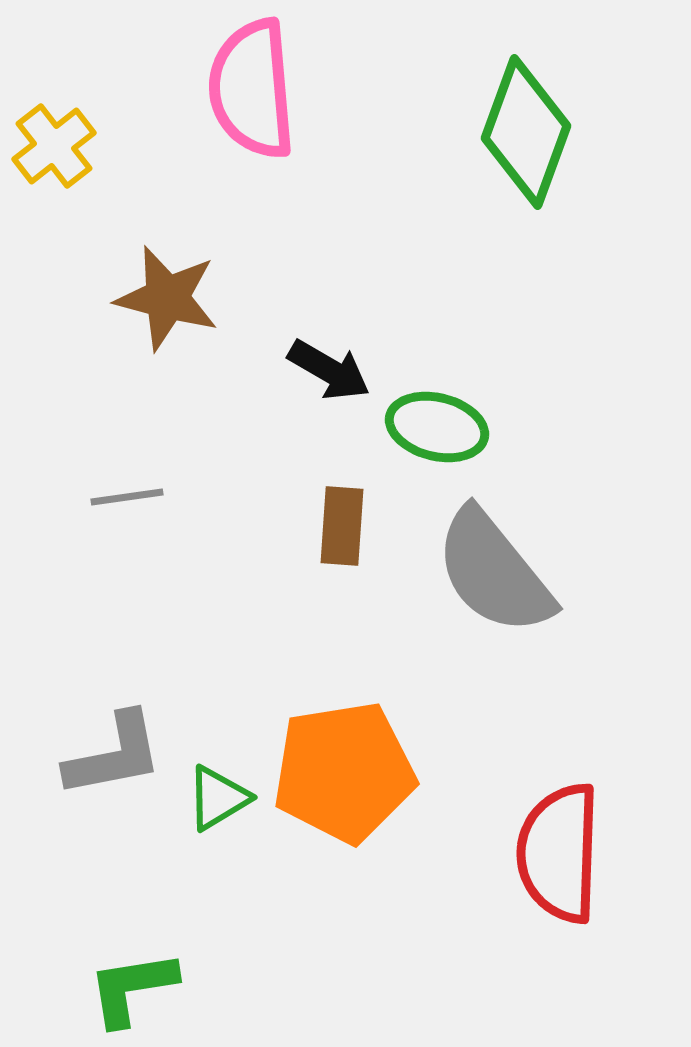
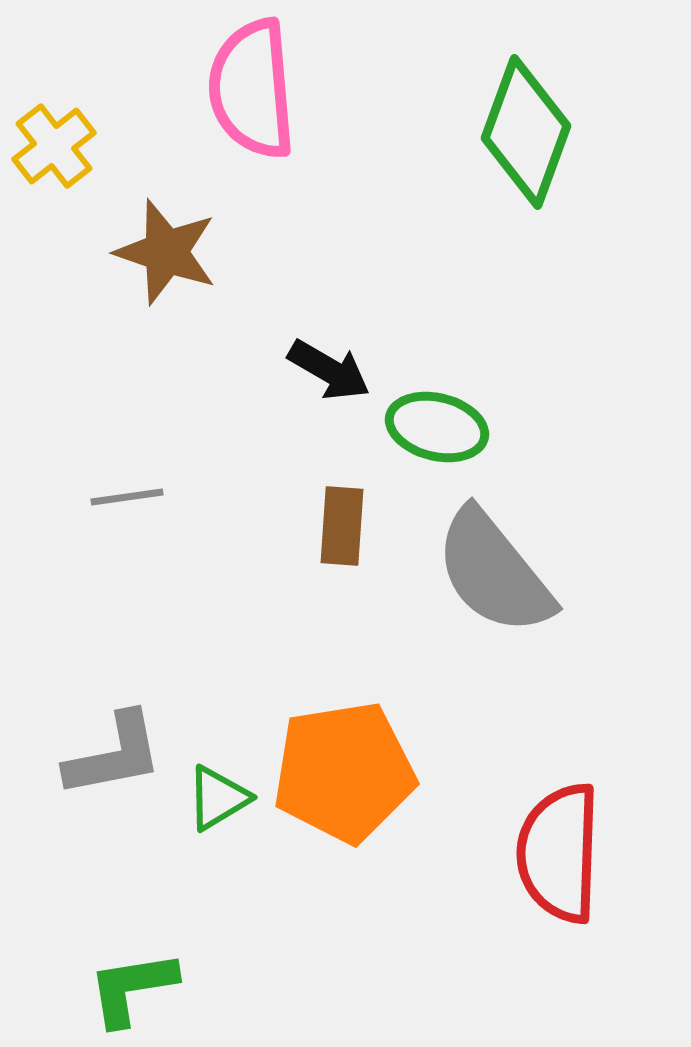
brown star: moved 1 px left, 46 px up; rotated 4 degrees clockwise
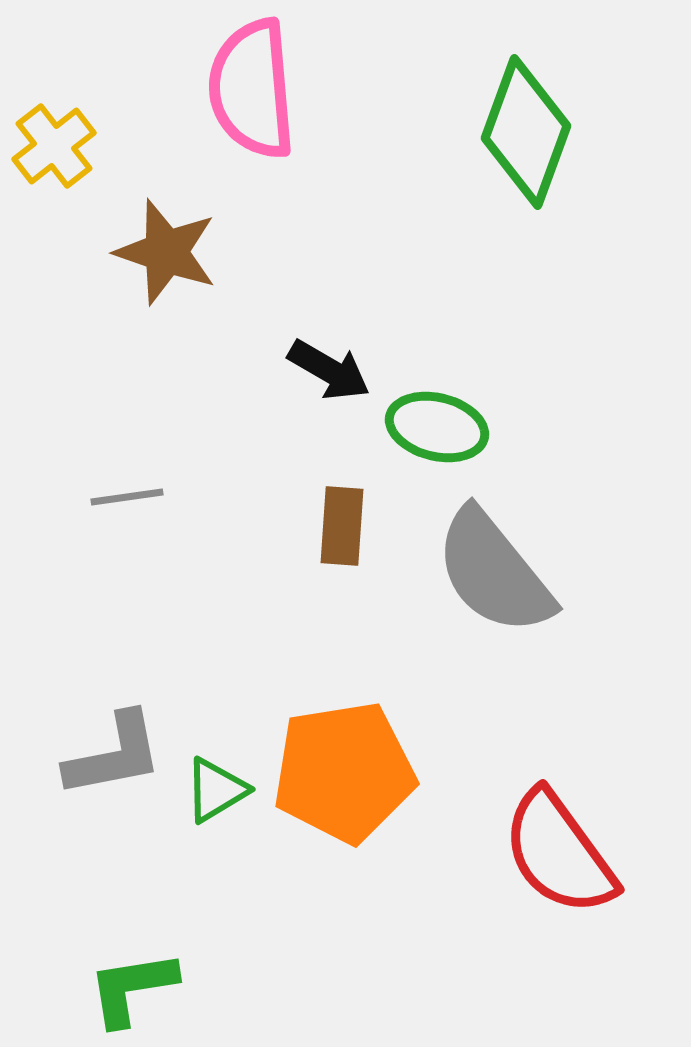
green triangle: moved 2 px left, 8 px up
red semicircle: rotated 38 degrees counterclockwise
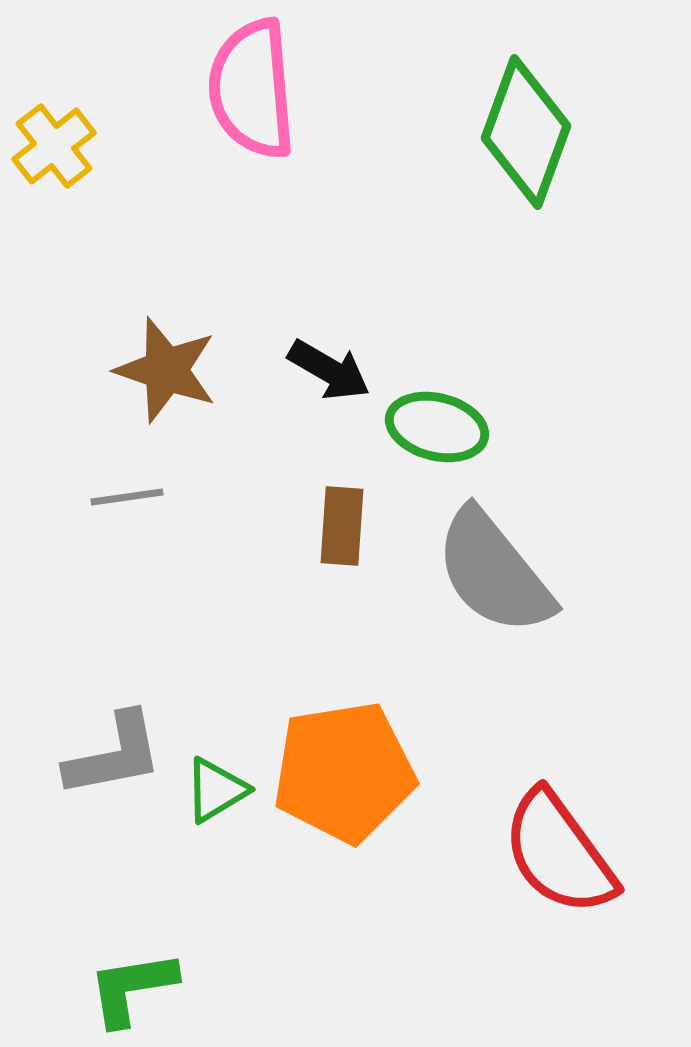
brown star: moved 118 px down
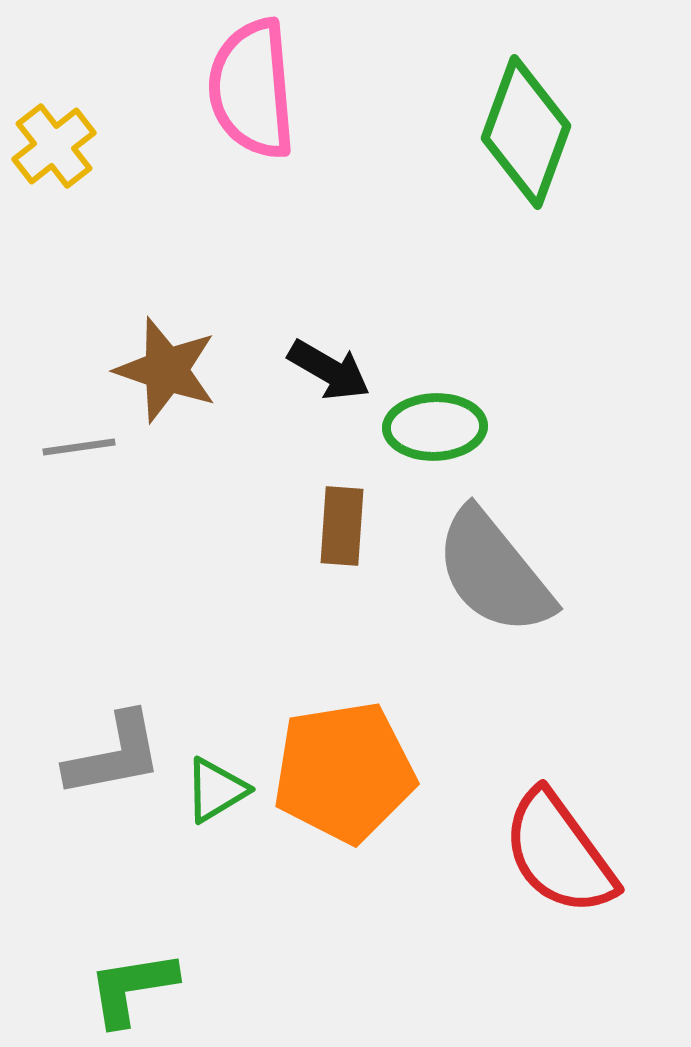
green ellipse: moved 2 px left; rotated 16 degrees counterclockwise
gray line: moved 48 px left, 50 px up
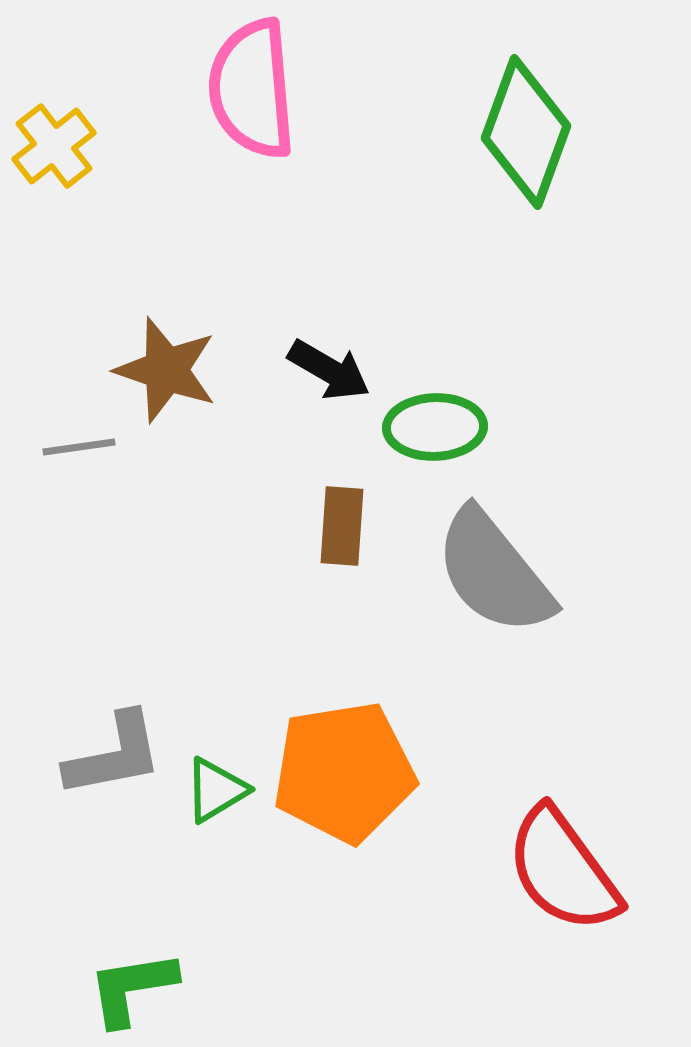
red semicircle: moved 4 px right, 17 px down
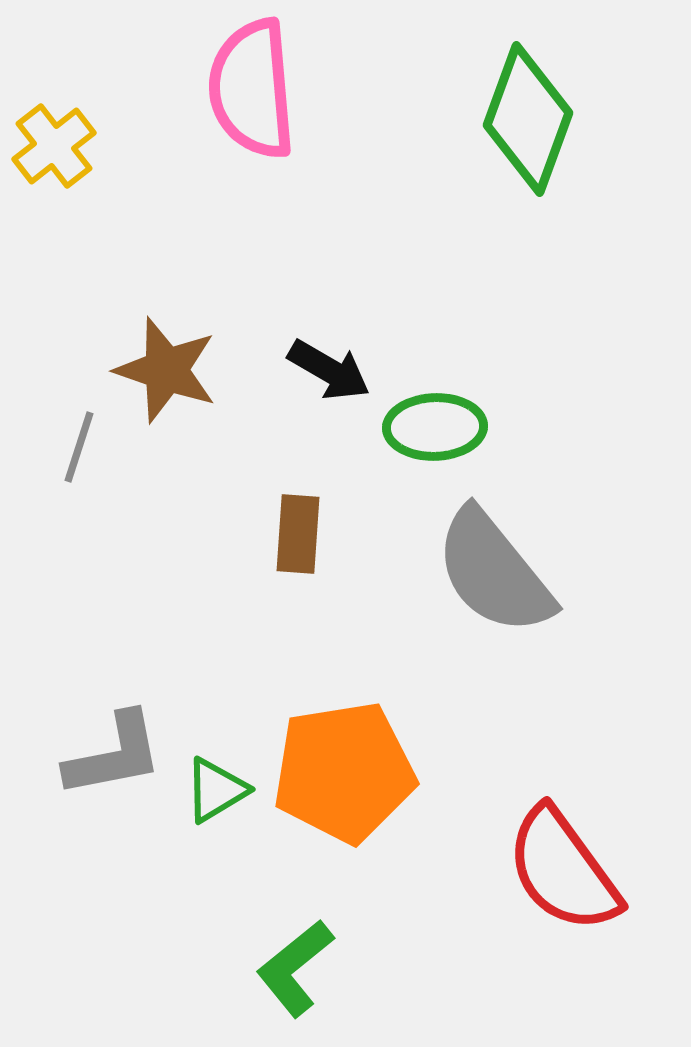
green diamond: moved 2 px right, 13 px up
gray line: rotated 64 degrees counterclockwise
brown rectangle: moved 44 px left, 8 px down
green L-shape: moved 163 px right, 20 px up; rotated 30 degrees counterclockwise
